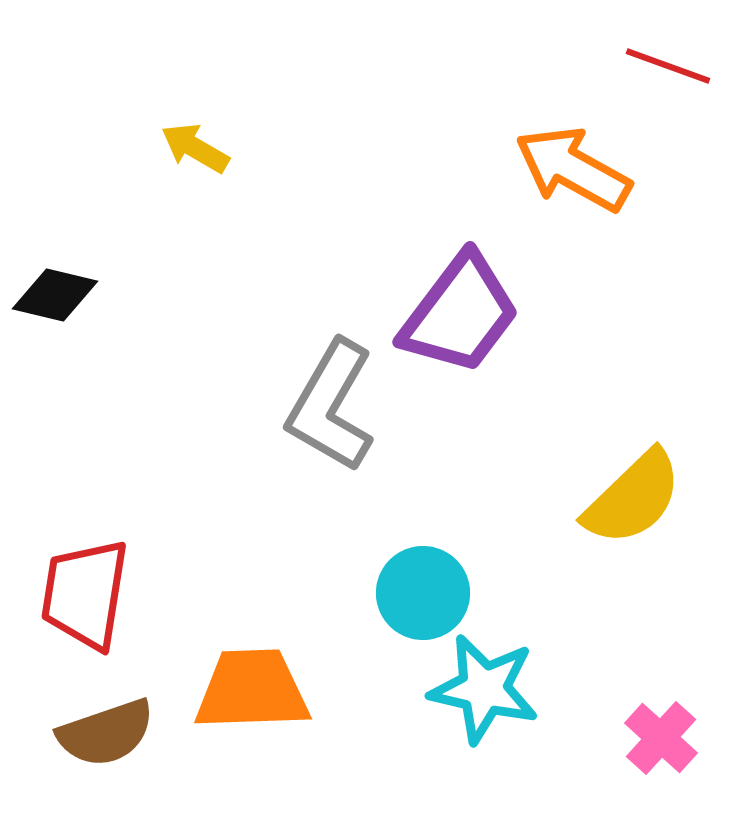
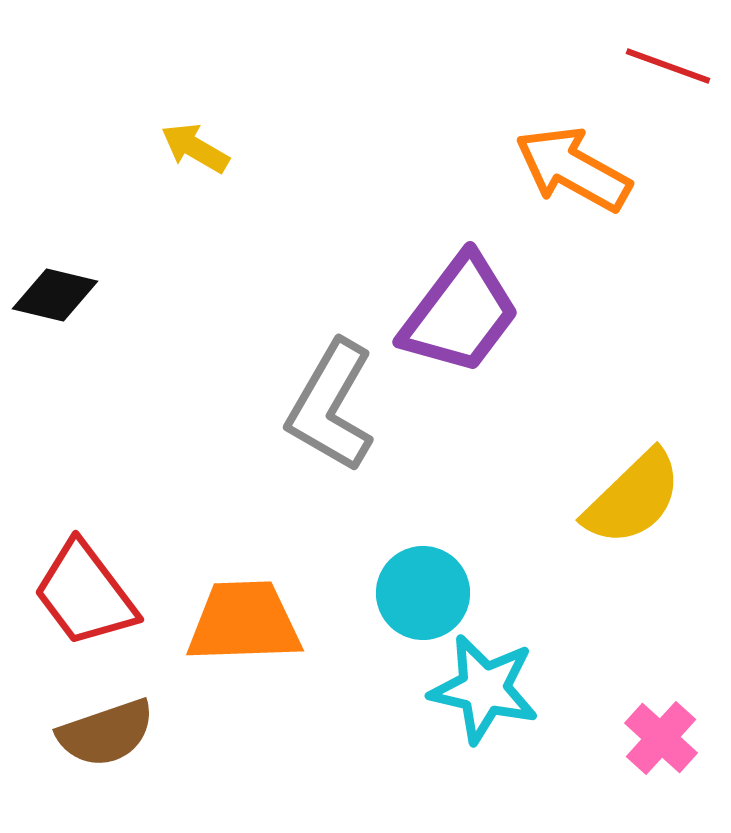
red trapezoid: rotated 46 degrees counterclockwise
orange trapezoid: moved 8 px left, 68 px up
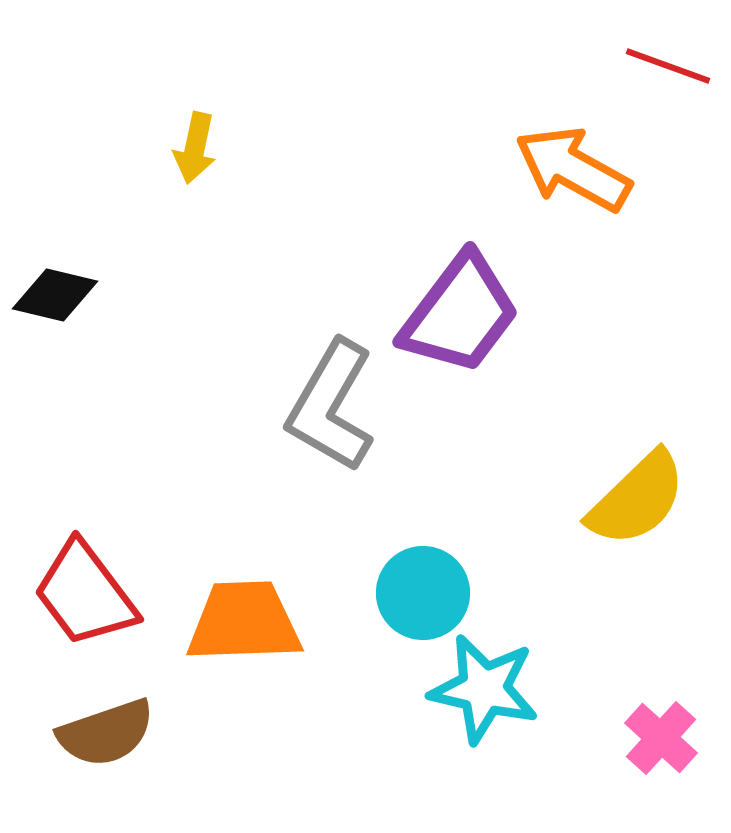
yellow arrow: rotated 108 degrees counterclockwise
yellow semicircle: moved 4 px right, 1 px down
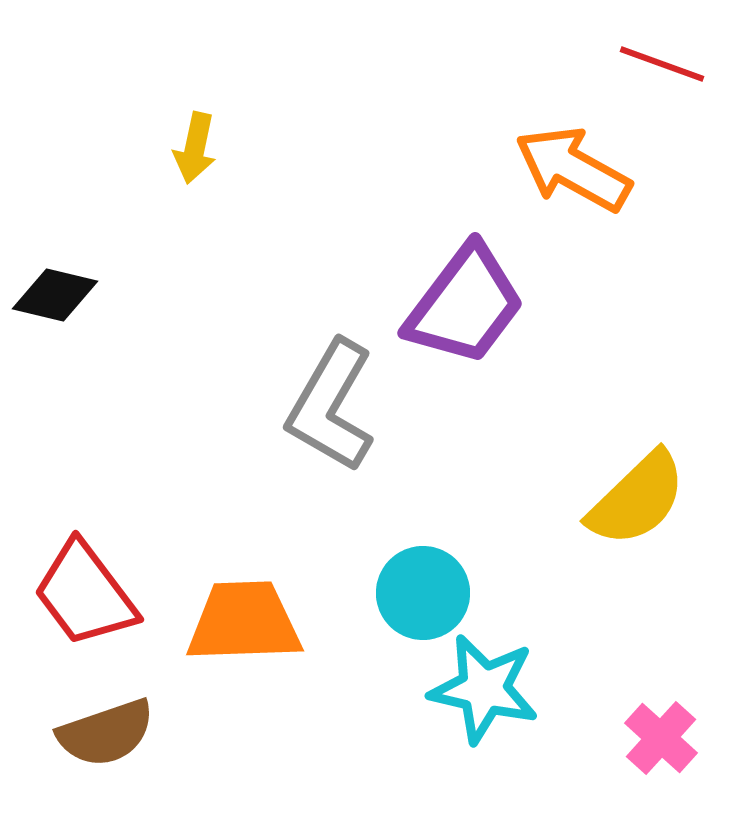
red line: moved 6 px left, 2 px up
purple trapezoid: moved 5 px right, 9 px up
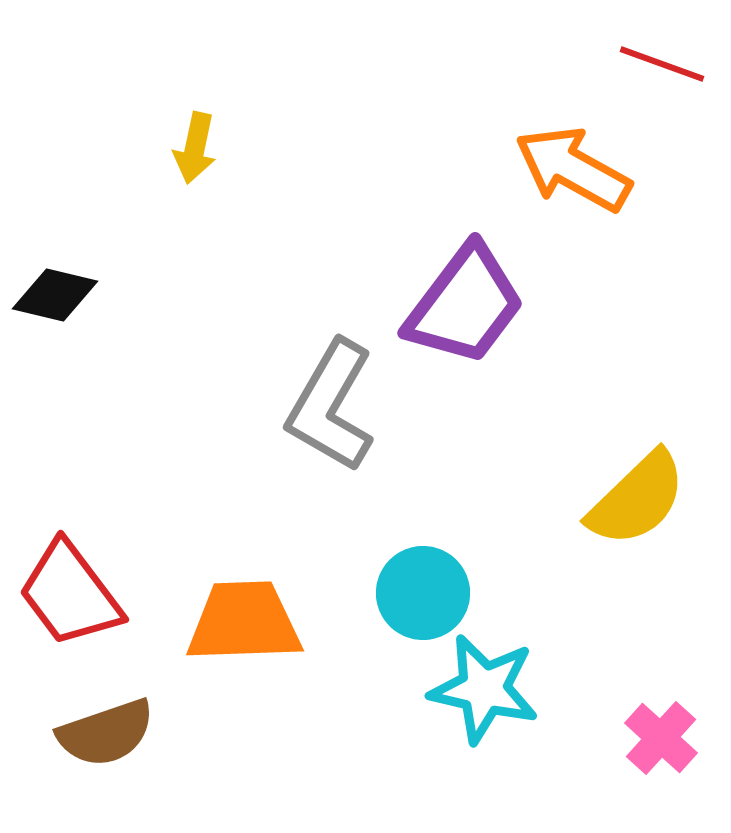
red trapezoid: moved 15 px left
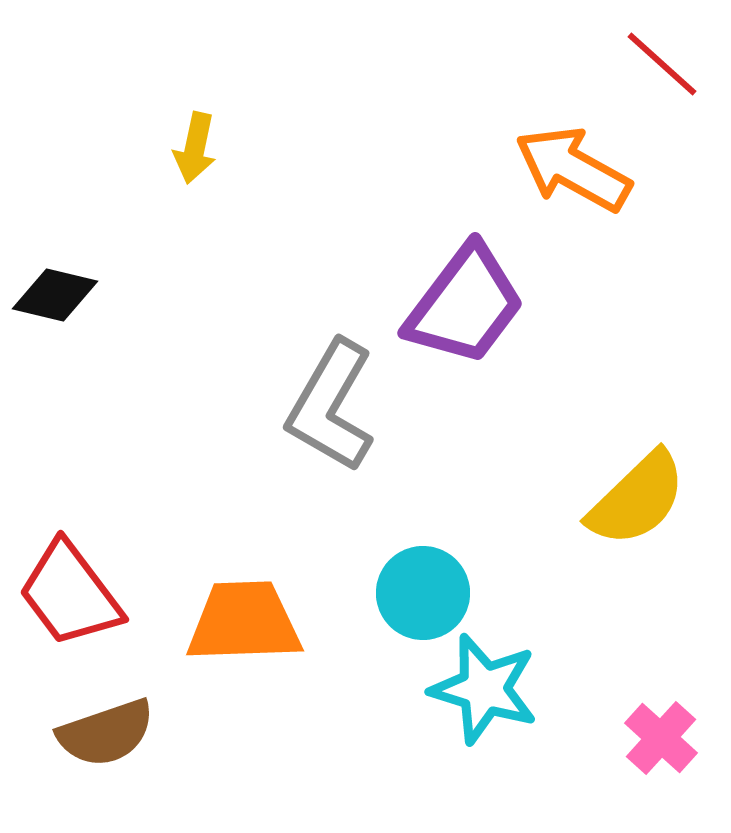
red line: rotated 22 degrees clockwise
cyan star: rotated 4 degrees clockwise
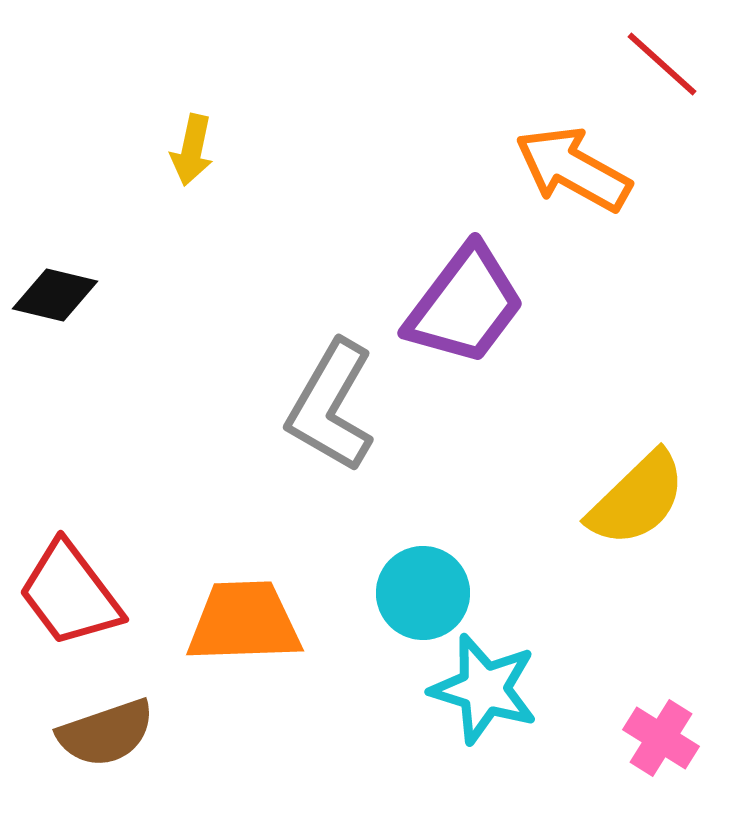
yellow arrow: moved 3 px left, 2 px down
pink cross: rotated 10 degrees counterclockwise
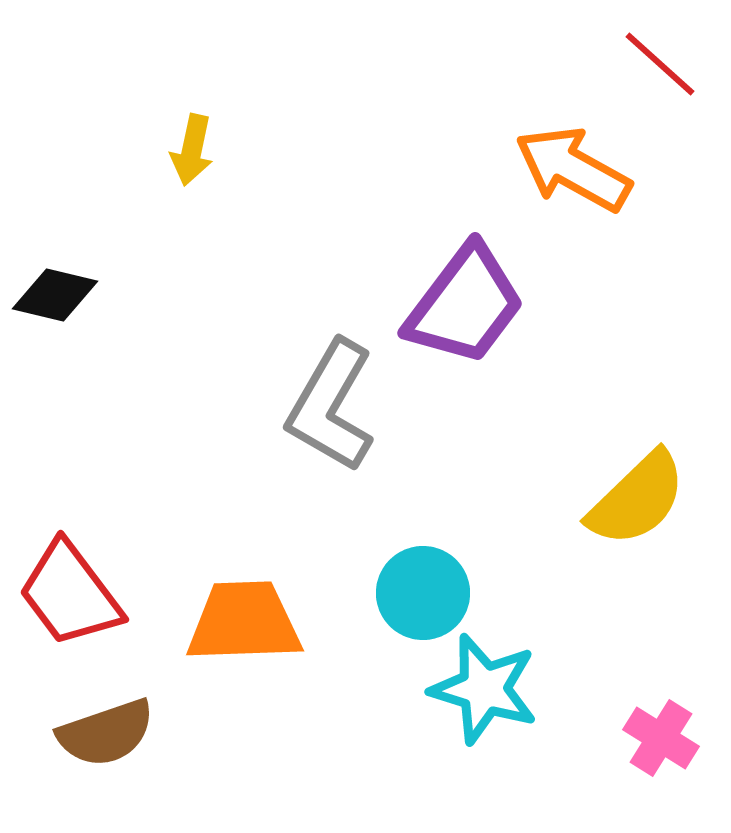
red line: moved 2 px left
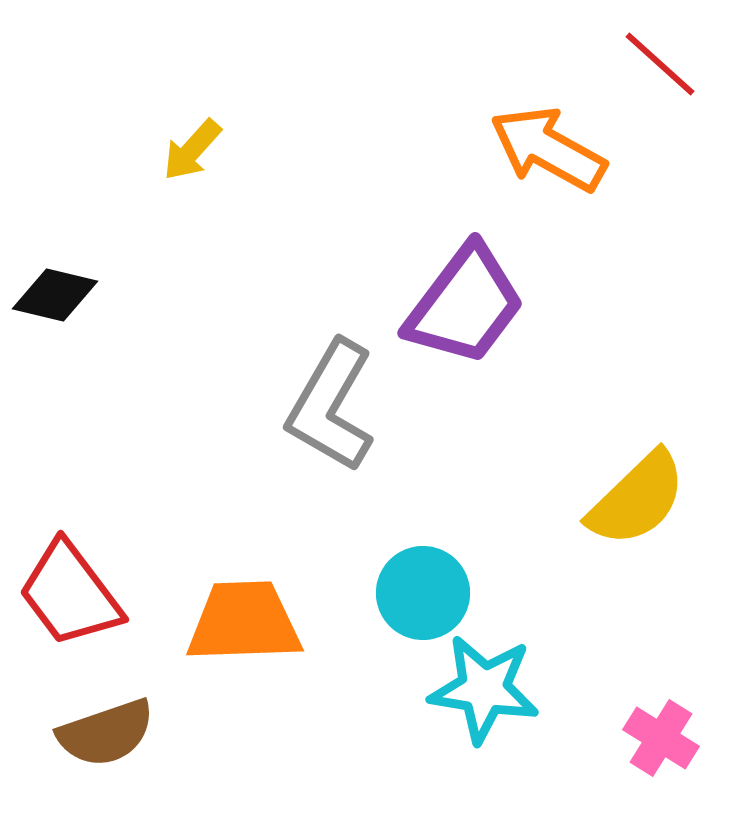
yellow arrow: rotated 30 degrees clockwise
orange arrow: moved 25 px left, 20 px up
cyan star: rotated 8 degrees counterclockwise
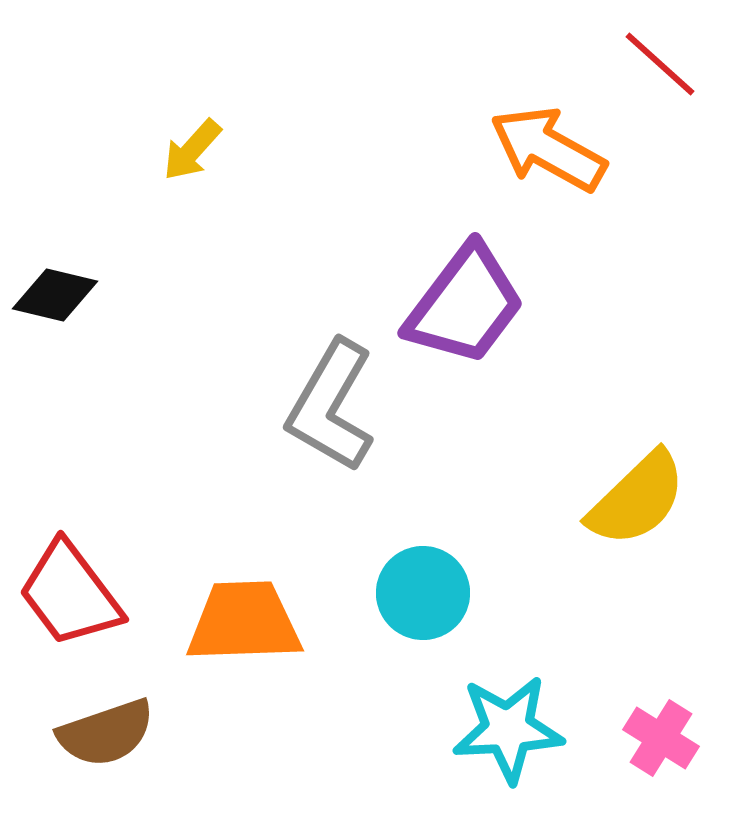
cyan star: moved 24 px right, 40 px down; rotated 12 degrees counterclockwise
